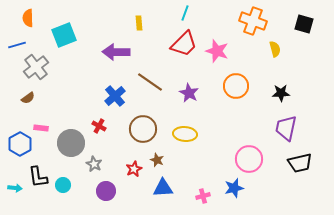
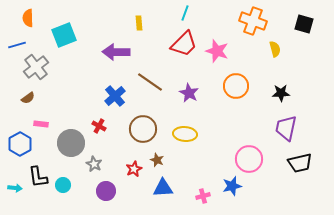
pink rectangle: moved 4 px up
blue star: moved 2 px left, 2 px up
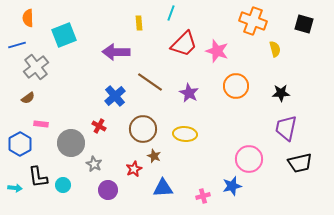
cyan line: moved 14 px left
brown star: moved 3 px left, 4 px up
purple circle: moved 2 px right, 1 px up
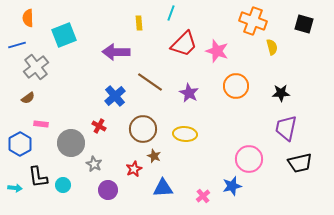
yellow semicircle: moved 3 px left, 2 px up
pink cross: rotated 24 degrees counterclockwise
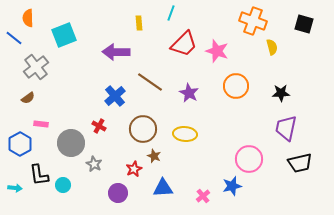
blue line: moved 3 px left, 7 px up; rotated 54 degrees clockwise
black L-shape: moved 1 px right, 2 px up
purple circle: moved 10 px right, 3 px down
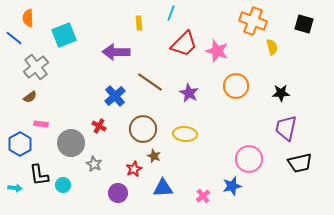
brown semicircle: moved 2 px right, 1 px up
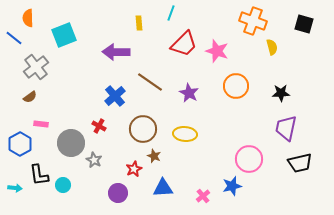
gray star: moved 4 px up
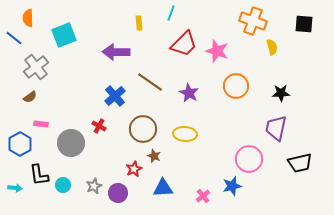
black square: rotated 12 degrees counterclockwise
purple trapezoid: moved 10 px left
gray star: moved 26 px down; rotated 21 degrees clockwise
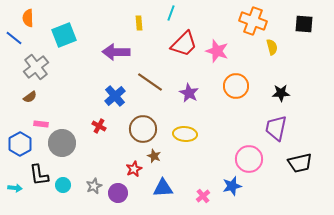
gray circle: moved 9 px left
